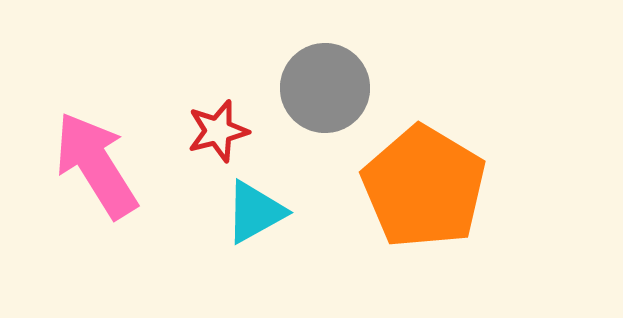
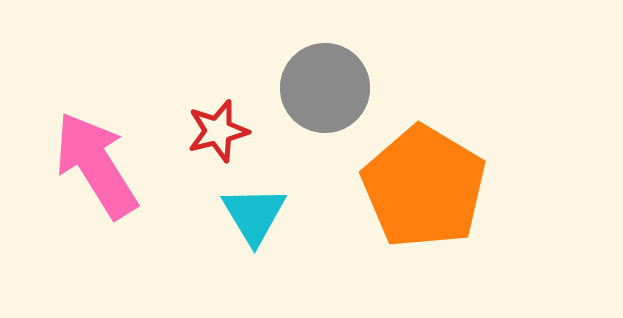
cyan triangle: moved 1 px left, 3 px down; rotated 32 degrees counterclockwise
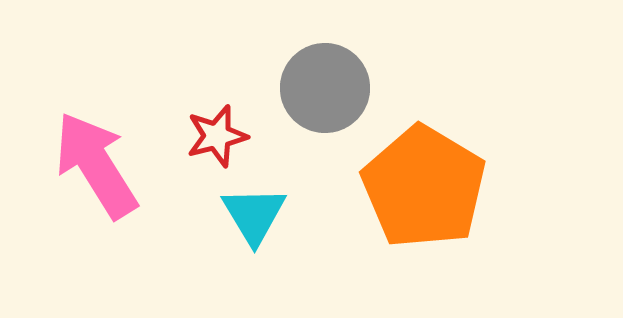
red star: moved 1 px left, 5 px down
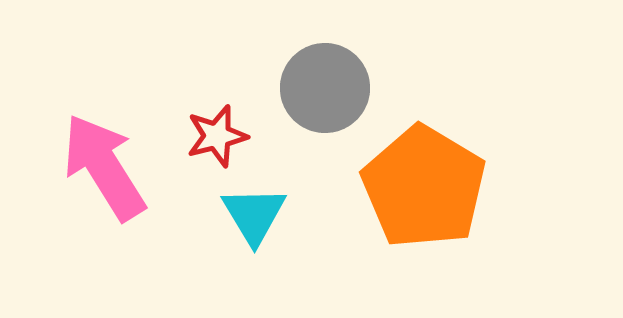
pink arrow: moved 8 px right, 2 px down
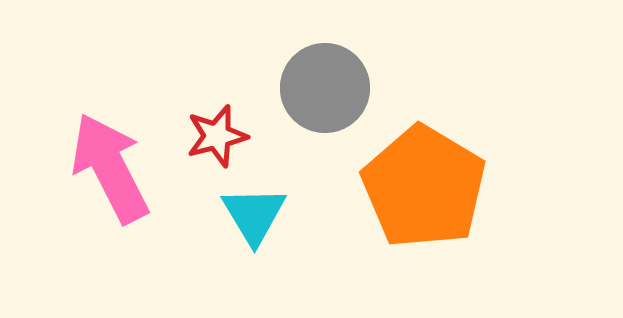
pink arrow: moved 6 px right, 1 px down; rotated 5 degrees clockwise
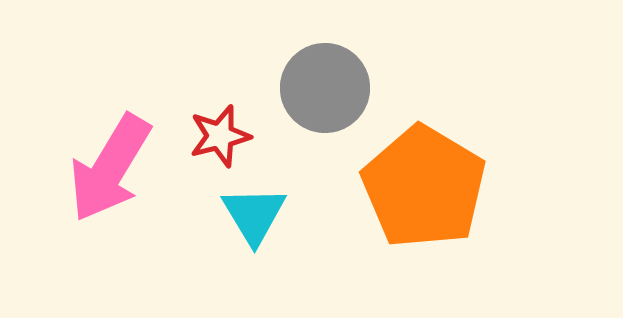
red star: moved 3 px right
pink arrow: rotated 122 degrees counterclockwise
